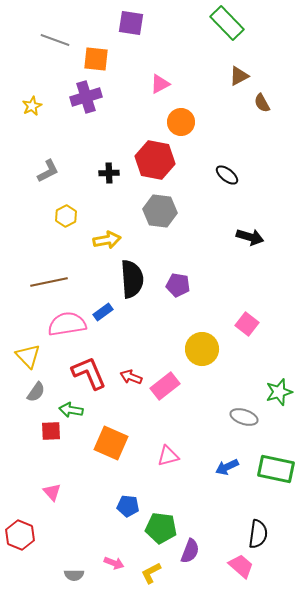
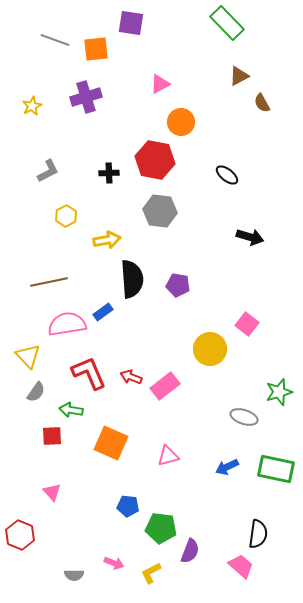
orange square at (96, 59): moved 10 px up; rotated 12 degrees counterclockwise
yellow circle at (202, 349): moved 8 px right
red square at (51, 431): moved 1 px right, 5 px down
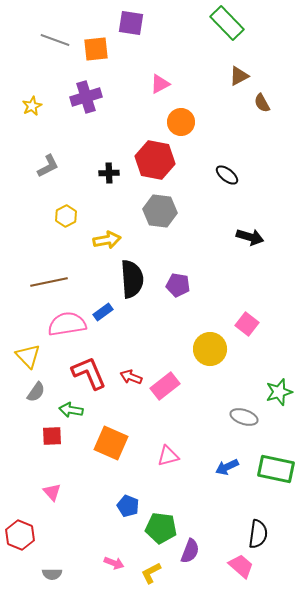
gray L-shape at (48, 171): moved 5 px up
blue pentagon at (128, 506): rotated 15 degrees clockwise
gray semicircle at (74, 575): moved 22 px left, 1 px up
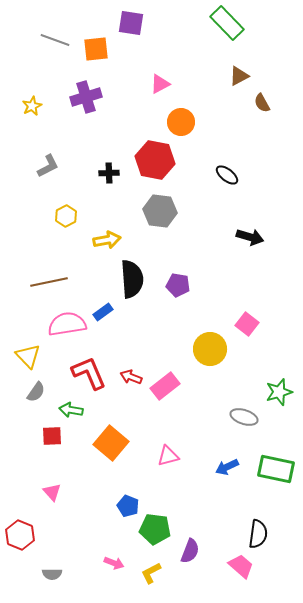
orange square at (111, 443): rotated 16 degrees clockwise
green pentagon at (161, 528): moved 6 px left, 1 px down
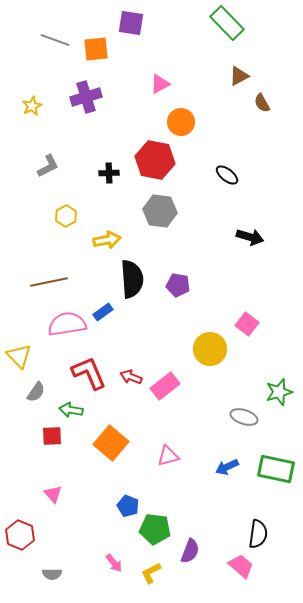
yellow triangle at (28, 356): moved 9 px left
pink triangle at (52, 492): moved 1 px right, 2 px down
pink arrow at (114, 563): rotated 30 degrees clockwise
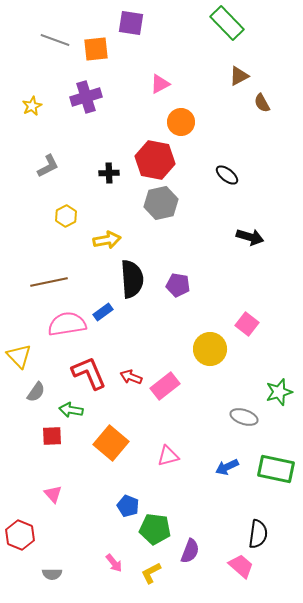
gray hexagon at (160, 211): moved 1 px right, 8 px up; rotated 20 degrees counterclockwise
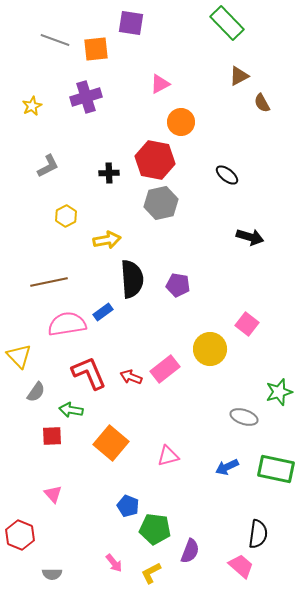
pink rectangle at (165, 386): moved 17 px up
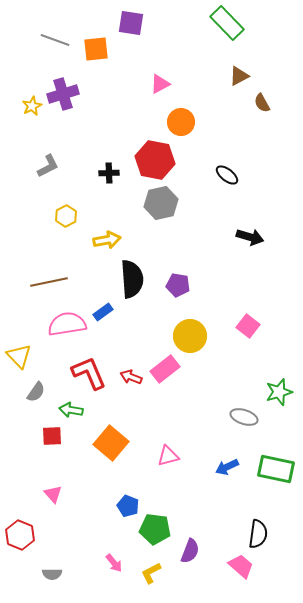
purple cross at (86, 97): moved 23 px left, 3 px up
pink square at (247, 324): moved 1 px right, 2 px down
yellow circle at (210, 349): moved 20 px left, 13 px up
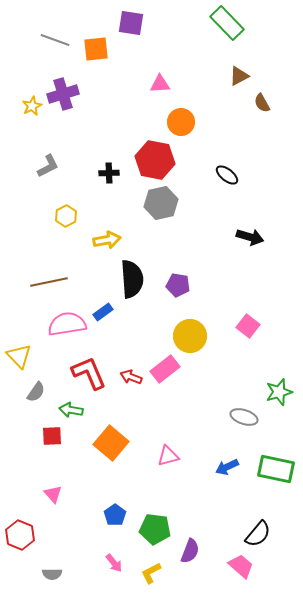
pink triangle at (160, 84): rotated 25 degrees clockwise
blue pentagon at (128, 506): moved 13 px left, 9 px down; rotated 15 degrees clockwise
black semicircle at (258, 534): rotated 32 degrees clockwise
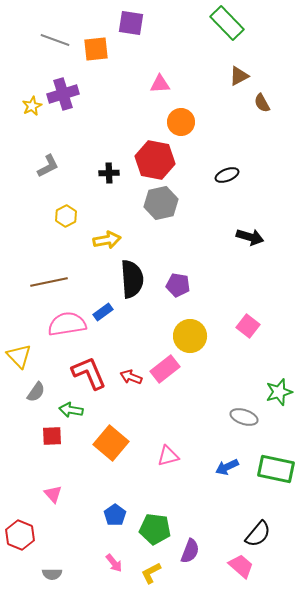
black ellipse at (227, 175): rotated 60 degrees counterclockwise
